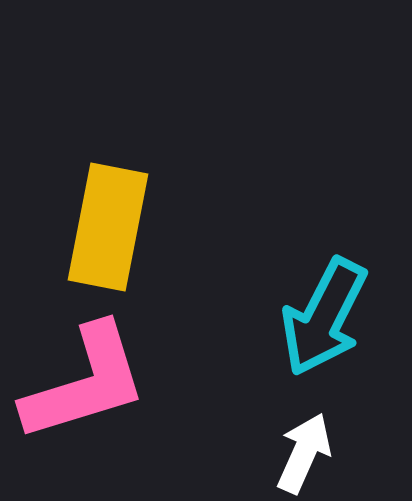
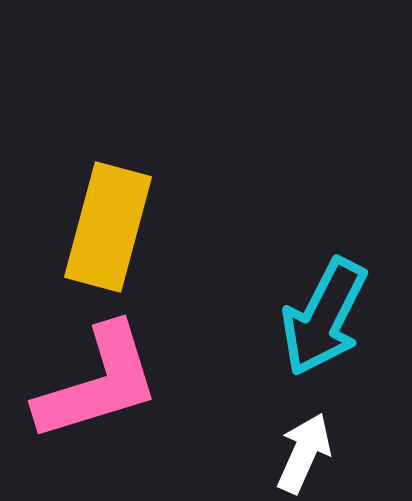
yellow rectangle: rotated 4 degrees clockwise
pink L-shape: moved 13 px right
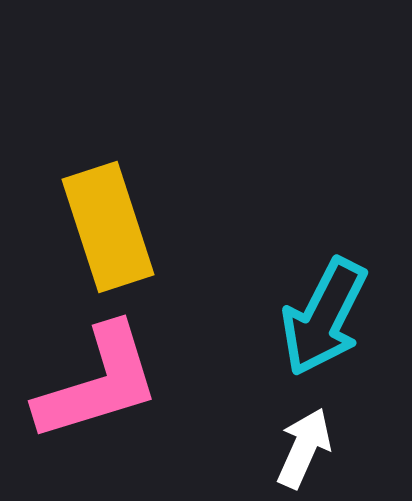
yellow rectangle: rotated 33 degrees counterclockwise
white arrow: moved 5 px up
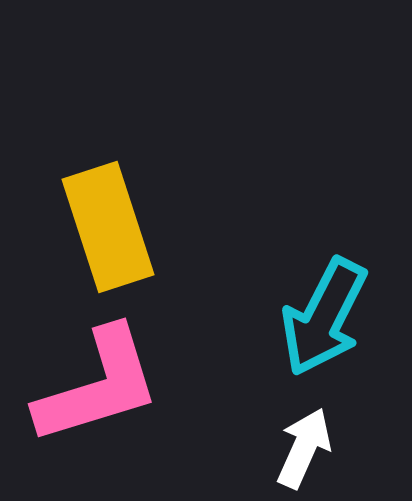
pink L-shape: moved 3 px down
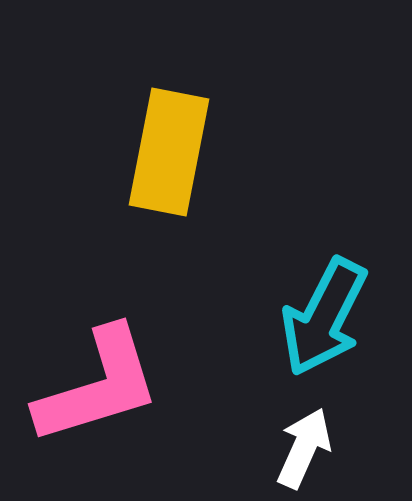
yellow rectangle: moved 61 px right, 75 px up; rotated 29 degrees clockwise
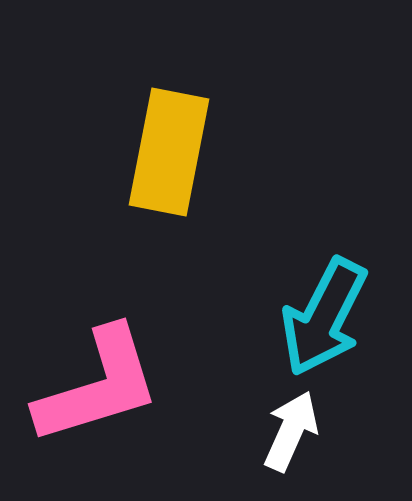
white arrow: moved 13 px left, 17 px up
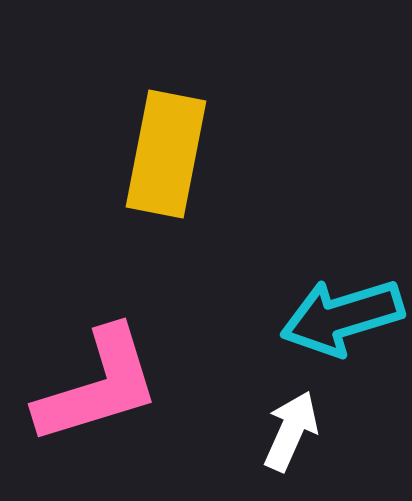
yellow rectangle: moved 3 px left, 2 px down
cyan arrow: moved 18 px right; rotated 46 degrees clockwise
